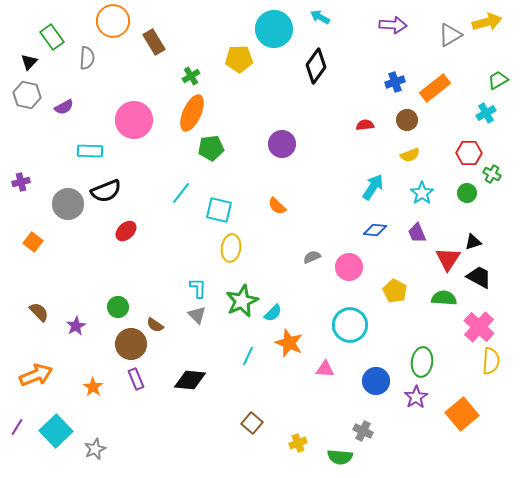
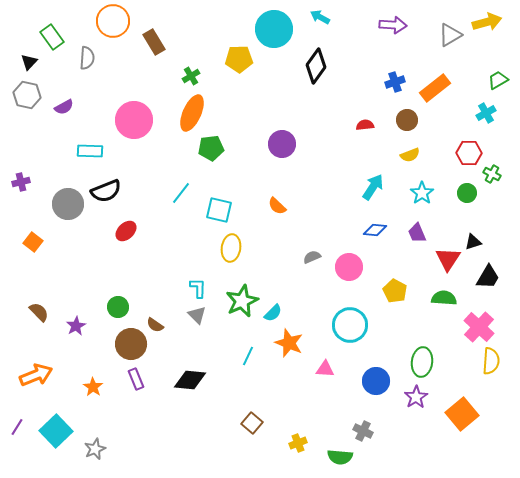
black trapezoid at (479, 277): moved 9 px right; rotated 92 degrees clockwise
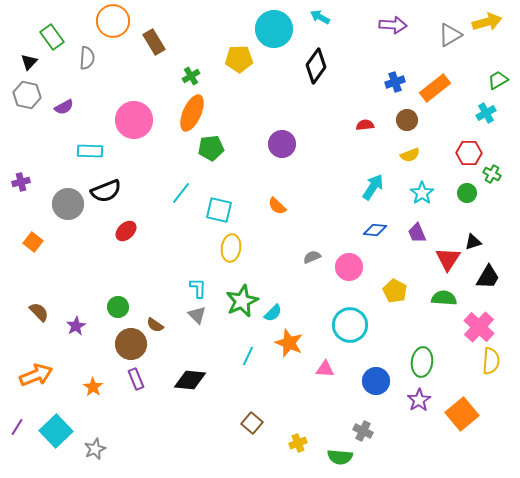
purple star at (416, 397): moved 3 px right, 3 px down
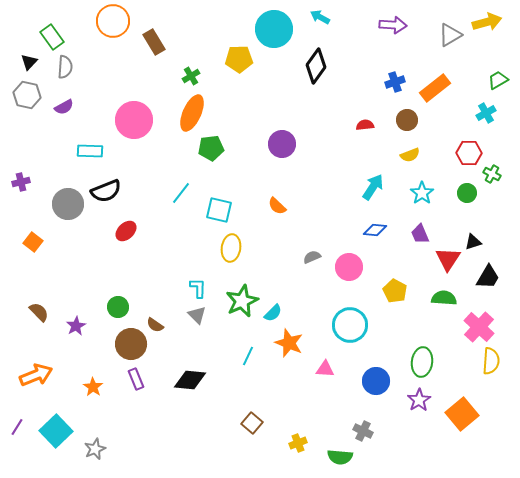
gray semicircle at (87, 58): moved 22 px left, 9 px down
purple trapezoid at (417, 233): moved 3 px right, 1 px down
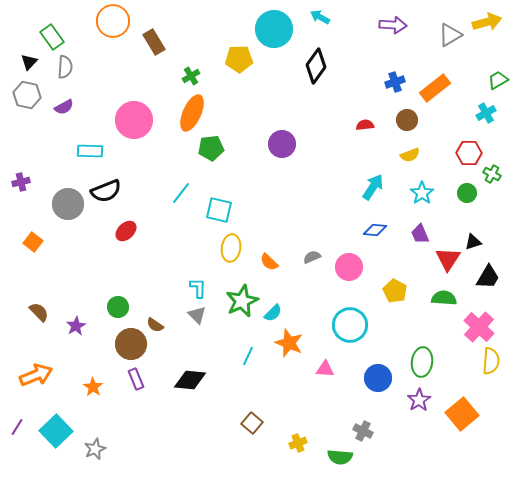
orange semicircle at (277, 206): moved 8 px left, 56 px down
blue circle at (376, 381): moved 2 px right, 3 px up
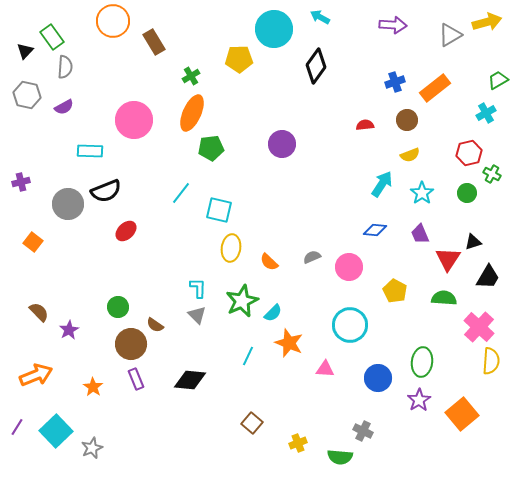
black triangle at (29, 62): moved 4 px left, 11 px up
red hexagon at (469, 153): rotated 15 degrees counterclockwise
cyan arrow at (373, 187): moved 9 px right, 3 px up
purple star at (76, 326): moved 7 px left, 4 px down
gray star at (95, 449): moved 3 px left, 1 px up
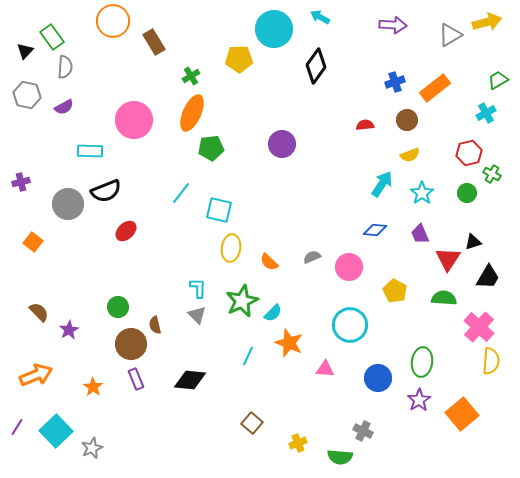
brown semicircle at (155, 325): rotated 42 degrees clockwise
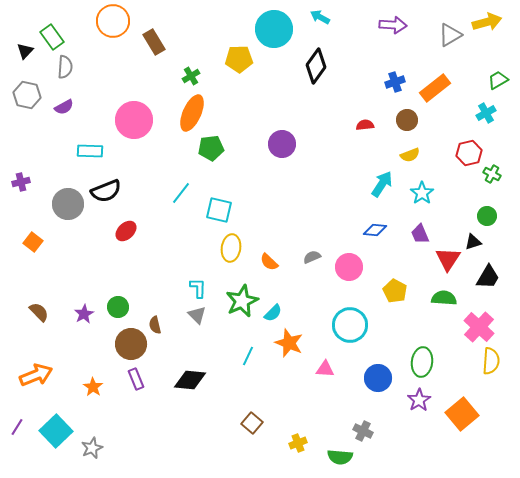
green circle at (467, 193): moved 20 px right, 23 px down
purple star at (69, 330): moved 15 px right, 16 px up
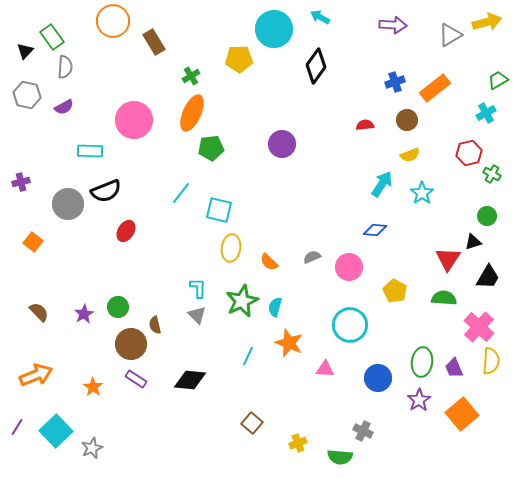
red ellipse at (126, 231): rotated 15 degrees counterclockwise
purple trapezoid at (420, 234): moved 34 px right, 134 px down
cyan semicircle at (273, 313): moved 2 px right, 6 px up; rotated 150 degrees clockwise
purple rectangle at (136, 379): rotated 35 degrees counterclockwise
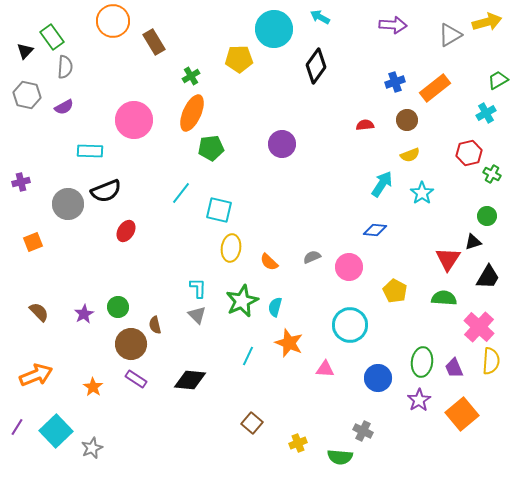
orange square at (33, 242): rotated 30 degrees clockwise
